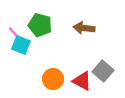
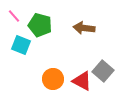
pink line: moved 17 px up
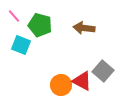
orange circle: moved 8 px right, 6 px down
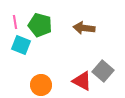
pink line: moved 1 px right, 6 px down; rotated 32 degrees clockwise
orange circle: moved 20 px left
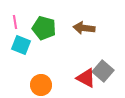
green pentagon: moved 4 px right, 3 px down
red triangle: moved 4 px right, 3 px up
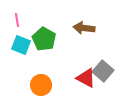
pink line: moved 2 px right, 2 px up
green pentagon: moved 11 px down; rotated 15 degrees clockwise
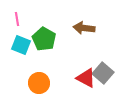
pink line: moved 1 px up
gray square: moved 2 px down
orange circle: moved 2 px left, 2 px up
